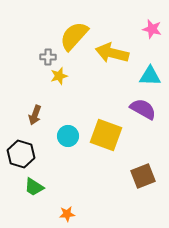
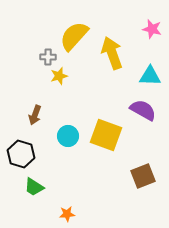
yellow arrow: rotated 56 degrees clockwise
purple semicircle: moved 1 px down
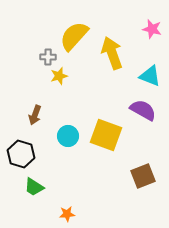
cyan triangle: rotated 20 degrees clockwise
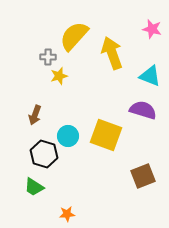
purple semicircle: rotated 12 degrees counterclockwise
black hexagon: moved 23 px right
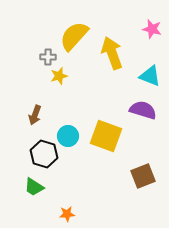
yellow square: moved 1 px down
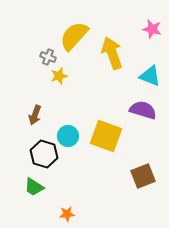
gray cross: rotated 21 degrees clockwise
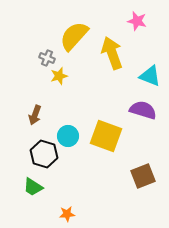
pink star: moved 15 px left, 8 px up
gray cross: moved 1 px left, 1 px down
green trapezoid: moved 1 px left
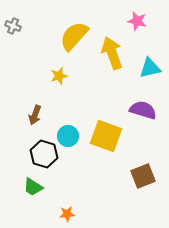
gray cross: moved 34 px left, 32 px up
cyan triangle: moved 8 px up; rotated 35 degrees counterclockwise
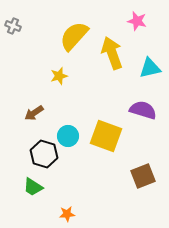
brown arrow: moved 1 px left, 2 px up; rotated 36 degrees clockwise
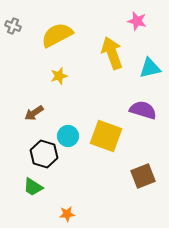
yellow semicircle: moved 17 px left, 1 px up; rotated 20 degrees clockwise
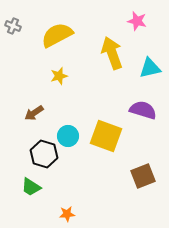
green trapezoid: moved 2 px left
